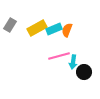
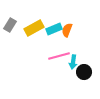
yellow rectangle: moved 3 px left
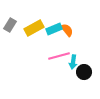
orange semicircle: rotated 120 degrees clockwise
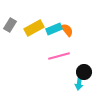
cyan arrow: moved 6 px right, 21 px down
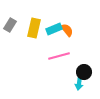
yellow rectangle: rotated 48 degrees counterclockwise
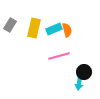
orange semicircle: rotated 24 degrees clockwise
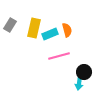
cyan rectangle: moved 4 px left, 5 px down
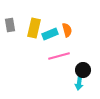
gray rectangle: rotated 40 degrees counterclockwise
black circle: moved 1 px left, 2 px up
